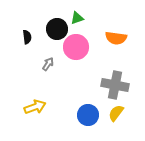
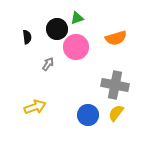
orange semicircle: rotated 25 degrees counterclockwise
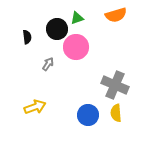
orange semicircle: moved 23 px up
gray cross: rotated 12 degrees clockwise
yellow semicircle: rotated 42 degrees counterclockwise
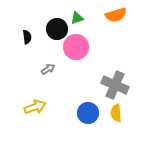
gray arrow: moved 5 px down; rotated 24 degrees clockwise
blue circle: moved 2 px up
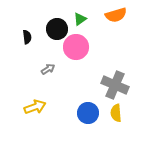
green triangle: moved 3 px right, 1 px down; rotated 16 degrees counterclockwise
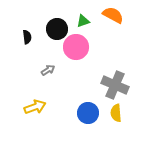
orange semicircle: moved 3 px left; rotated 135 degrees counterclockwise
green triangle: moved 3 px right, 2 px down; rotated 16 degrees clockwise
gray arrow: moved 1 px down
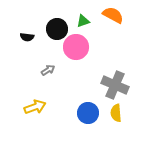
black semicircle: rotated 104 degrees clockwise
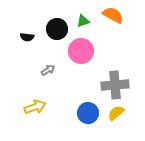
pink circle: moved 5 px right, 4 px down
gray cross: rotated 28 degrees counterclockwise
yellow semicircle: rotated 54 degrees clockwise
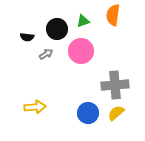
orange semicircle: rotated 110 degrees counterclockwise
gray arrow: moved 2 px left, 16 px up
yellow arrow: rotated 15 degrees clockwise
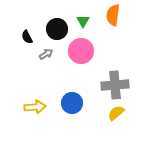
green triangle: rotated 40 degrees counterclockwise
black semicircle: rotated 56 degrees clockwise
blue circle: moved 16 px left, 10 px up
